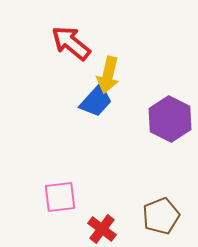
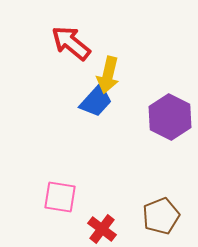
purple hexagon: moved 2 px up
pink square: rotated 16 degrees clockwise
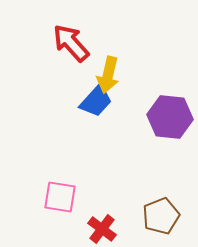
red arrow: rotated 9 degrees clockwise
purple hexagon: rotated 21 degrees counterclockwise
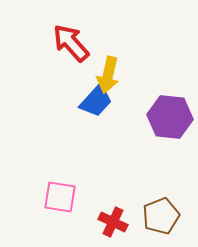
red cross: moved 11 px right, 7 px up; rotated 12 degrees counterclockwise
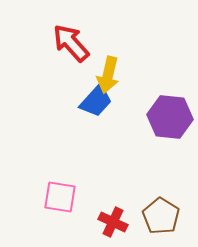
brown pentagon: rotated 18 degrees counterclockwise
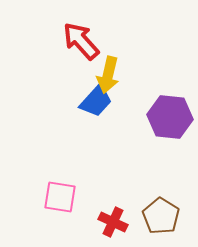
red arrow: moved 10 px right, 2 px up
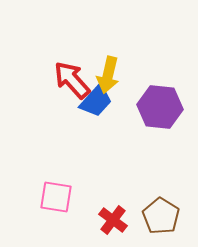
red arrow: moved 9 px left, 39 px down
purple hexagon: moved 10 px left, 10 px up
pink square: moved 4 px left
red cross: moved 2 px up; rotated 12 degrees clockwise
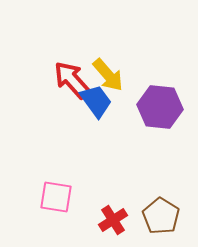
yellow arrow: rotated 54 degrees counterclockwise
blue trapezoid: rotated 78 degrees counterclockwise
red cross: rotated 20 degrees clockwise
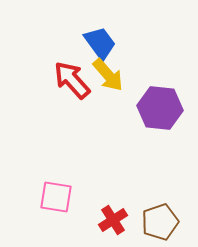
blue trapezoid: moved 4 px right, 58 px up
purple hexagon: moved 1 px down
brown pentagon: moved 1 px left, 6 px down; rotated 21 degrees clockwise
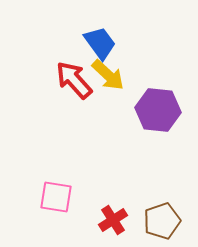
yellow arrow: rotated 6 degrees counterclockwise
red arrow: moved 2 px right
purple hexagon: moved 2 px left, 2 px down
brown pentagon: moved 2 px right, 1 px up
